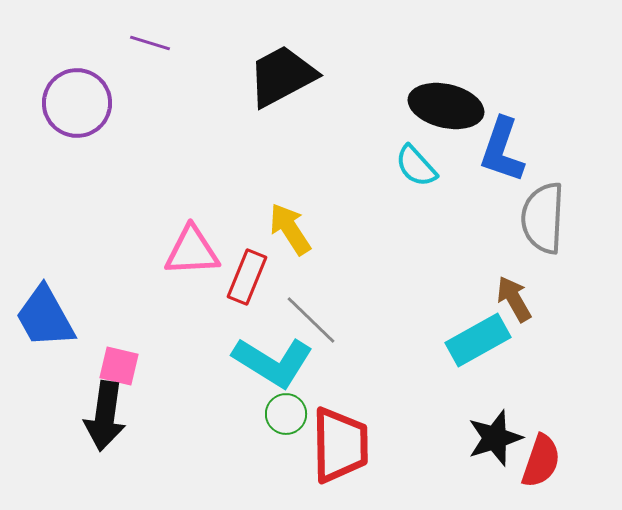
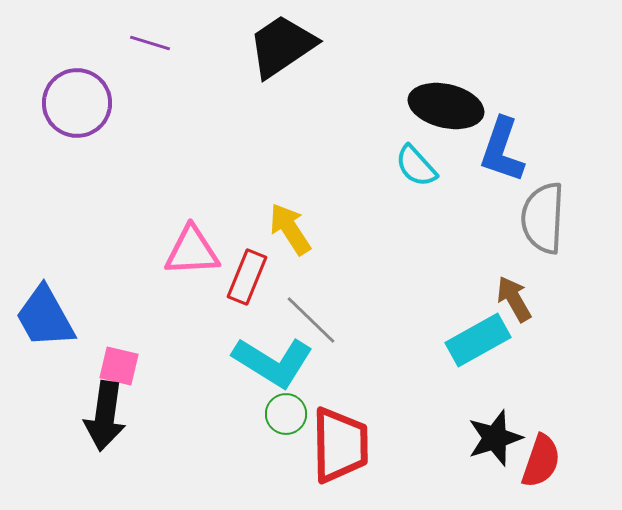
black trapezoid: moved 30 px up; rotated 6 degrees counterclockwise
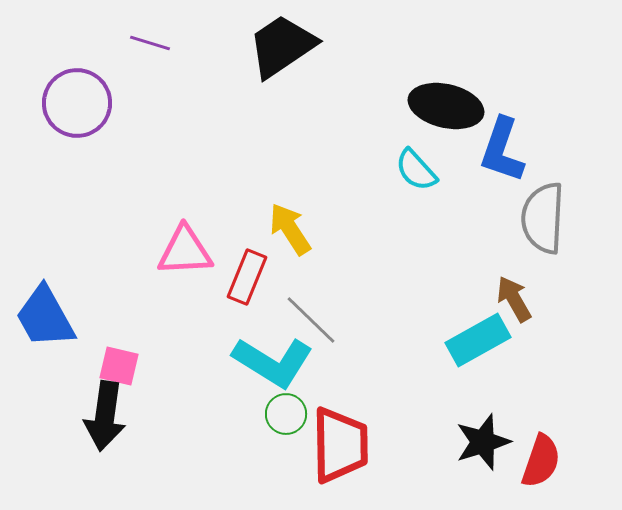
cyan semicircle: moved 4 px down
pink triangle: moved 7 px left
black star: moved 12 px left, 4 px down
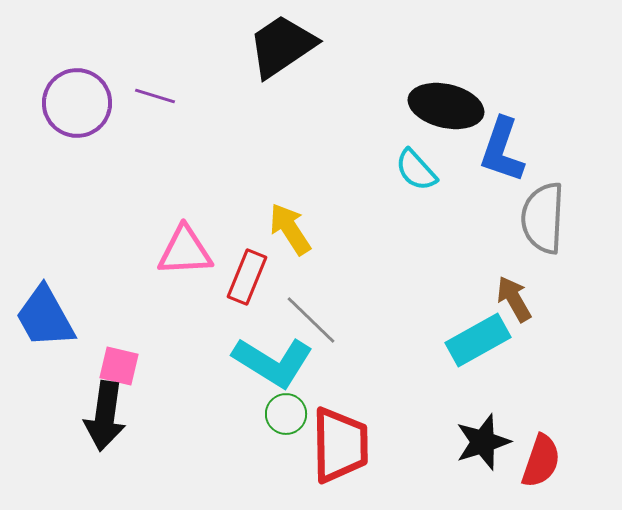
purple line: moved 5 px right, 53 px down
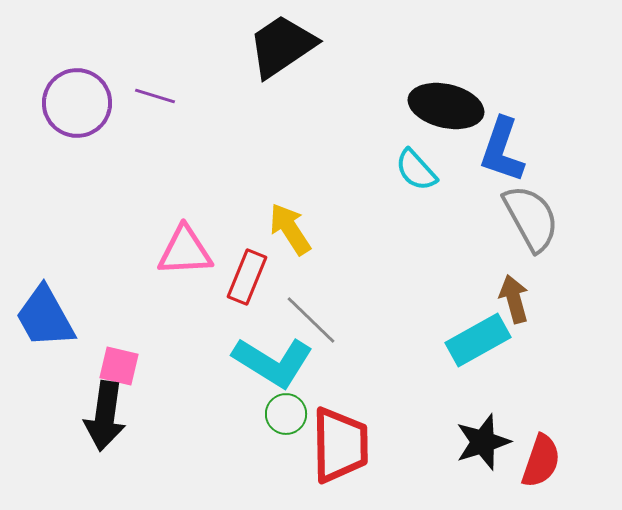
gray semicircle: moved 12 px left; rotated 148 degrees clockwise
brown arrow: rotated 15 degrees clockwise
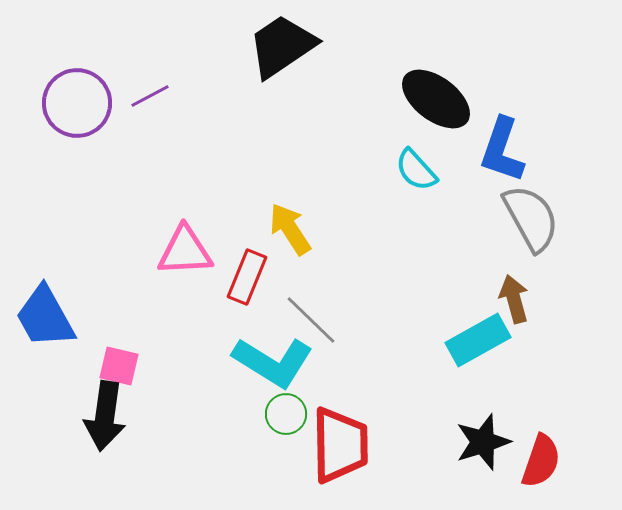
purple line: moved 5 px left; rotated 45 degrees counterclockwise
black ellipse: moved 10 px left, 7 px up; rotated 24 degrees clockwise
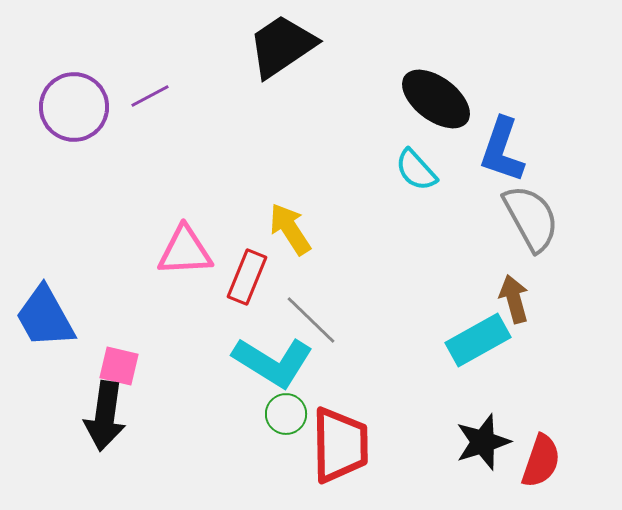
purple circle: moved 3 px left, 4 px down
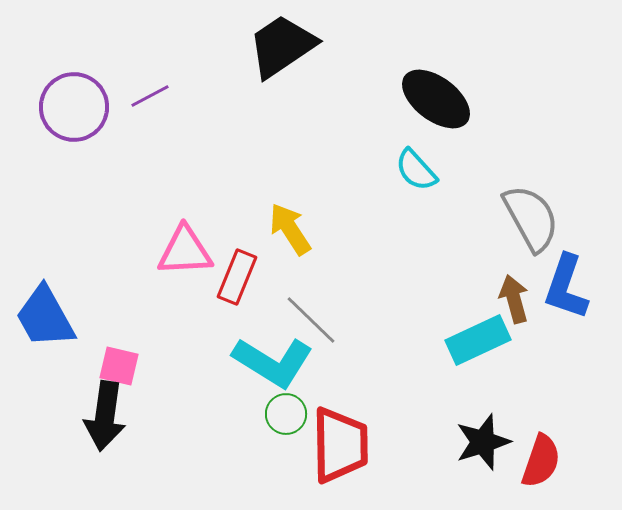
blue L-shape: moved 64 px right, 137 px down
red rectangle: moved 10 px left
cyan rectangle: rotated 4 degrees clockwise
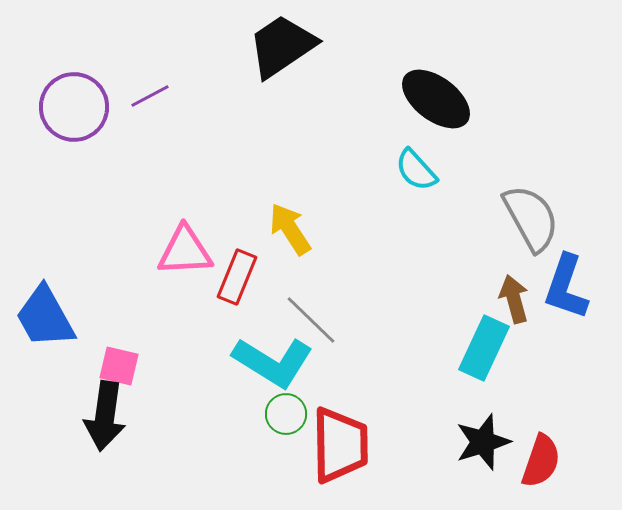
cyan rectangle: moved 6 px right, 8 px down; rotated 40 degrees counterclockwise
